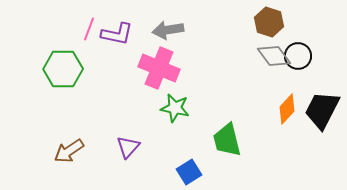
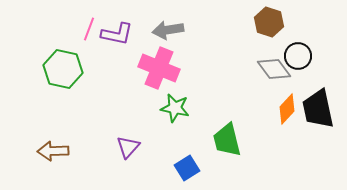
gray diamond: moved 13 px down
green hexagon: rotated 12 degrees clockwise
black trapezoid: moved 4 px left, 1 px up; rotated 39 degrees counterclockwise
brown arrow: moved 16 px left; rotated 32 degrees clockwise
blue square: moved 2 px left, 4 px up
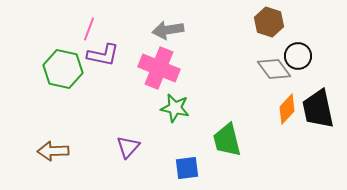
purple L-shape: moved 14 px left, 21 px down
blue square: rotated 25 degrees clockwise
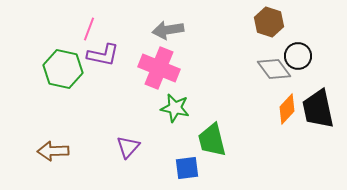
green trapezoid: moved 15 px left
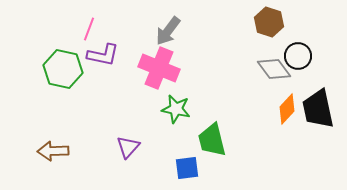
gray arrow: moved 1 px down; rotated 44 degrees counterclockwise
green star: moved 1 px right, 1 px down
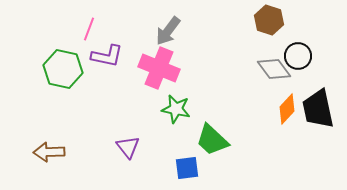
brown hexagon: moved 2 px up
purple L-shape: moved 4 px right, 1 px down
green trapezoid: rotated 33 degrees counterclockwise
purple triangle: rotated 20 degrees counterclockwise
brown arrow: moved 4 px left, 1 px down
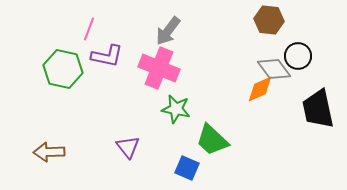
brown hexagon: rotated 12 degrees counterclockwise
orange diamond: moved 27 px left, 20 px up; rotated 24 degrees clockwise
blue square: rotated 30 degrees clockwise
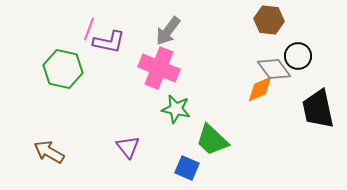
purple L-shape: moved 2 px right, 14 px up
brown arrow: rotated 32 degrees clockwise
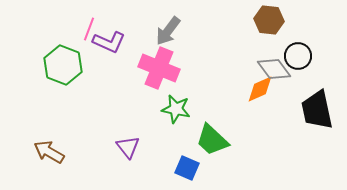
purple L-shape: rotated 12 degrees clockwise
green hexagon: moved 4 px up; rotated 9 degrees clockwise
black trapezoid: moved 1 px left, 1 px down
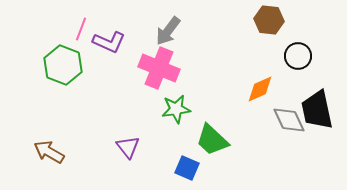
pink line: moved 8 px left
gray diamond: moved 15 px right, 51 px down; rotated 12 degrees clockwise
green star: rotated 20 degrees counterclockwise
